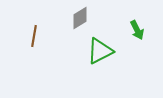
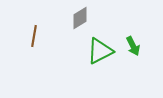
green arrow: moved 4 px left, 16 px down
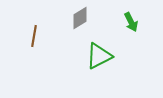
green arrow: moved 2 px left, 24 px up
green triangle: moved 1 px left, 5 px down
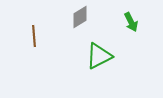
gray diamond: moved 1 px up
brown line: rotated 15 degrees counterclockwise
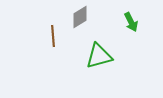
brown line: moved 19 px right
green triangle: rotated 12 degrees clockwise
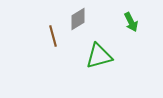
gray diamond: moved 2 px left, 2 px down
brown line: rotated 10 degrees counterclockwise
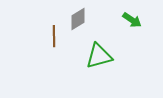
green arrow: moved 1 px right, 2 px up; rotated 30 degrees counterclockwise
brown line: moved 1 px right; rotated 15 degrees clockwise
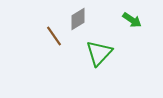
brown line: rotated 35 degrees counterclockwise
green triangle: moved 3 px up; rotated 32 degrees counterclockwise
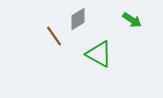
green triangle: moved 1 px down; rotated 44 degrees counterclockwise
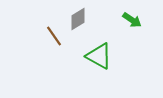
green triangle: moved 2 px down
